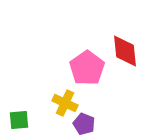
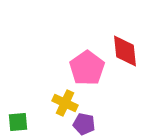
green square: moved 1 px left, 2 px down
purple pentagon: rotated 10 degrees counterclockwise
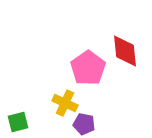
pink pentagon: moved 1 px right
green square: rotated 10 degrees counterclockwise
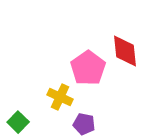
yellow cross: moved 5 px left, 6 px up
green square: rotated 30 degrees counterclockwise
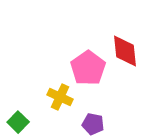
purple pentagon: moved 9 px right
